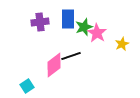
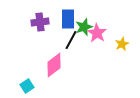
black line: moved 16 px up; rotated 42 degrees counterclockwise
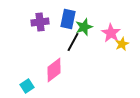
blue rectangle: rotated 12 degrees clockwise
pink star: moved 14 px right
black line: moved 2 px right, 2 px down
pink diamond: moved 5 px down
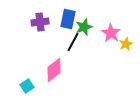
yellow star: moved 4 px right
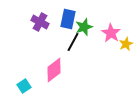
purple cross: rotated 36 degrees clockwise
cyan square: moved 3 px left
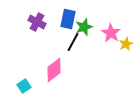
purple cross: moved 3 px left
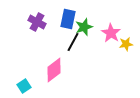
yellow star: rotated 16 degrees clockwise
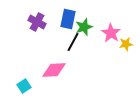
pink diamond: rotated 35 degrees clockwise
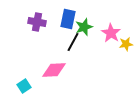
purple cross: rotated 18 degrees counterclockwise
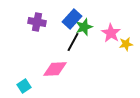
blue rectangle: moved 4 px right; rotated 30 degrees clockwise
pink diamond: moved 1 px right, 1 px up
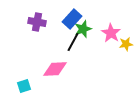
green star: moved 1 px left, 2 px down
cyan square: rotated 16 degrees clockwise
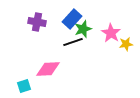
black line: rotated 42 degrees clockwise
pink diamond: moved 7 px left
